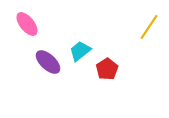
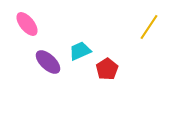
cyan trapezoid: rotated 15 degrees clockwise
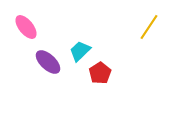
pink ellipse: moved 1 px left, 3 px down
cyan trapezoid: rotated 20 degrees counterclockwise
red pentagon: moved 7 px left, 4 px down
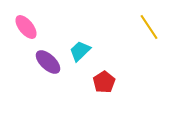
yellow line: rotated 68 degrees counterclockwise
red pentagon: moved 4 px right, 9 px down
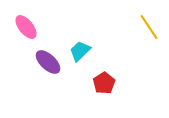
red pentagon: moved 1 px down
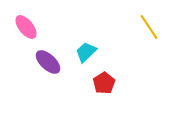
cyan trapezoid: moved 6 px right, 1 px down
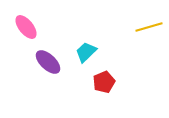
yellow line: rotated 72 degrees counterclockwise
red pentagon: moved 1 px up; rotated 10 degrees clockwise
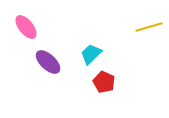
cyan trapezoid: moved 5 px right, 2 px down
red pentagon: rotated 25 degrees counterclockwise
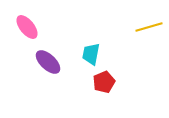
pink ellipse: moved 1 px right
cyan trapezoid: rotated 35 degrees counterclockwise
red pentagon: rotated 25 degrees clockwise
